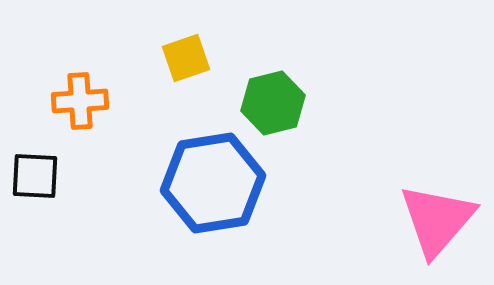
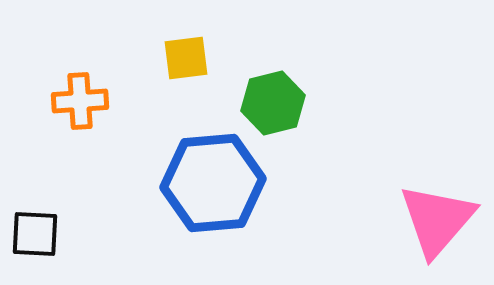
yellow square: rotated 12 degrees clockwise
black square: moved 58 px down
blue hexagon: rotated 4 degrees clockwise
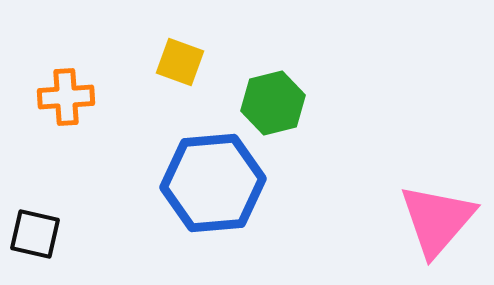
yellow square: moved 6 px left, 4 px down; rotated 27 degrees clockwise
orange cross: moved 14 px left, 4 px up
black square: rotated 10 degrees clockwise
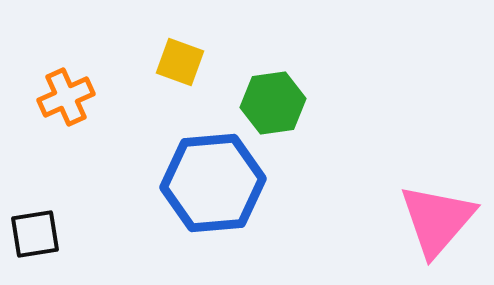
orange cross: rotated 20 degrees counterclockwise
green hexagon: rotated 6 degrees clockwise
black square: rotated 22 degrees counterclockwise
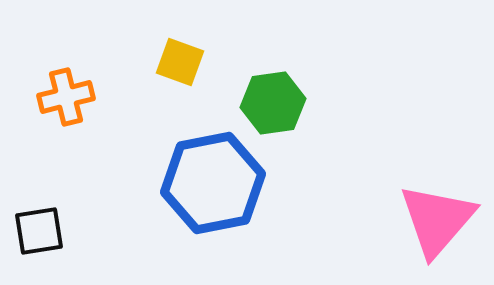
orange cross: rotated 10 degrees clockwise
blue hexagon: rotated 6 degrees counterclockwise
black square: moved 4 px right, 3 px up
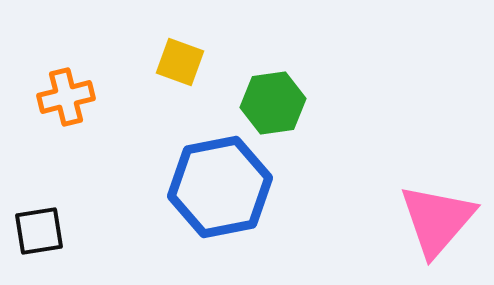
blue hexagon: moved 7 px right, 4 px down
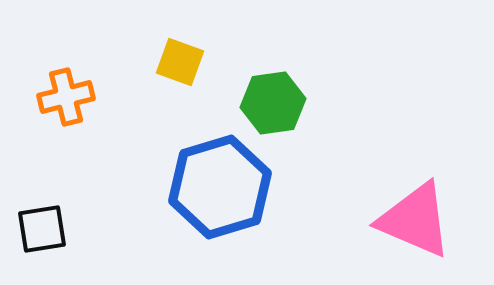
blue hexagon: rotated 6 degrees counterclockwise
pink triangle: moved 22 px left; rotated 48 degrees counterclockwise
black square: moved 3 px right, 2 px up
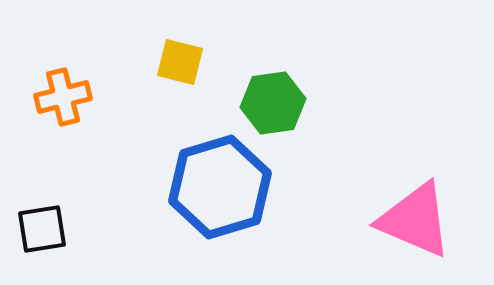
yellow square: rotated 6 degrees counterclockwise
orange cross: moved 3 px left
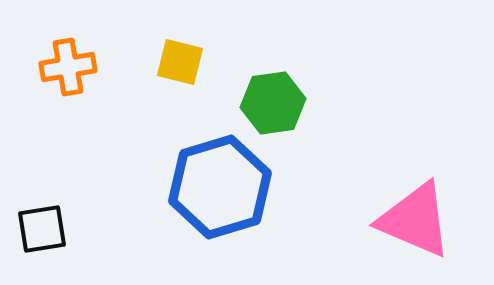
orange cross: moved 5 px right, 30 px up; rotated 4 degrees clockwise
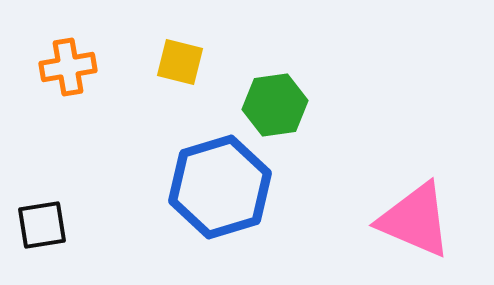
green hexagon: moved 2 px right, 2 px down
black square: moved 4 px up
